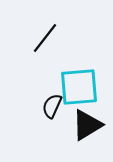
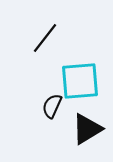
cyan square: moved 1 px right, 6 px up
black triangle: moved 4 px down
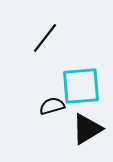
cyan square: moved 1 px right, 5 px down
black semicircle: rotated 50 degrees clockwise
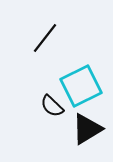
cyan square: rotated 21 degrees counterclockwise
black semicircle: rotated 120 degrees counterclockwise
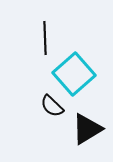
black line: rotated 40 degrees counterclockwise
cyan square: moved 7 px left, 12 px up; rotated 15 degrees counterclockwise
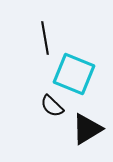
black line: rotated 8 degrees counterclockwise
cyan square: rotated 27 degrees counterclockwise
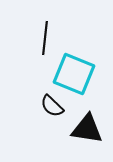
black line: rotated 16 degrees clockwise
black triangle: rotated 40 degrees clockwise
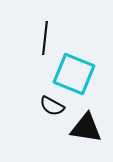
black semicircle: rotated 15 degrees counterclockwise
black triangle: moved 1 px left, 1 px up
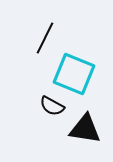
black line: rotated 20 degrees clockwise
black triangle: moved 1 px left, 1 px down
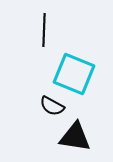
black line: moved 1 px left, 8 px up; rotated 24 degrees counterclockwise
black triangle: moved 10 px left, 8 px down
